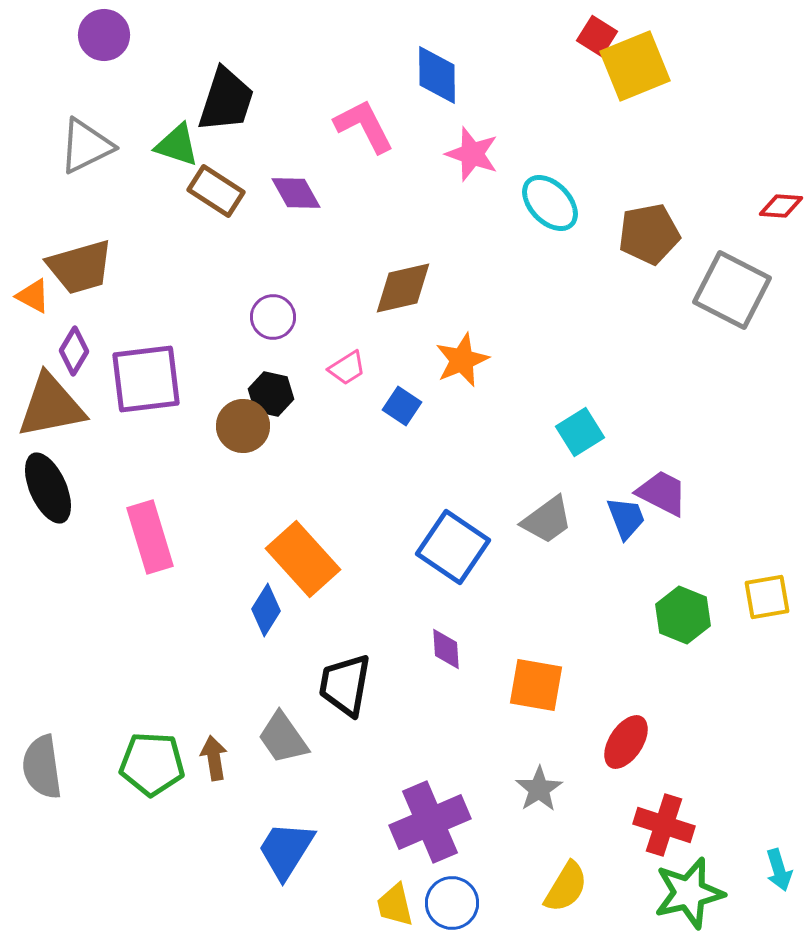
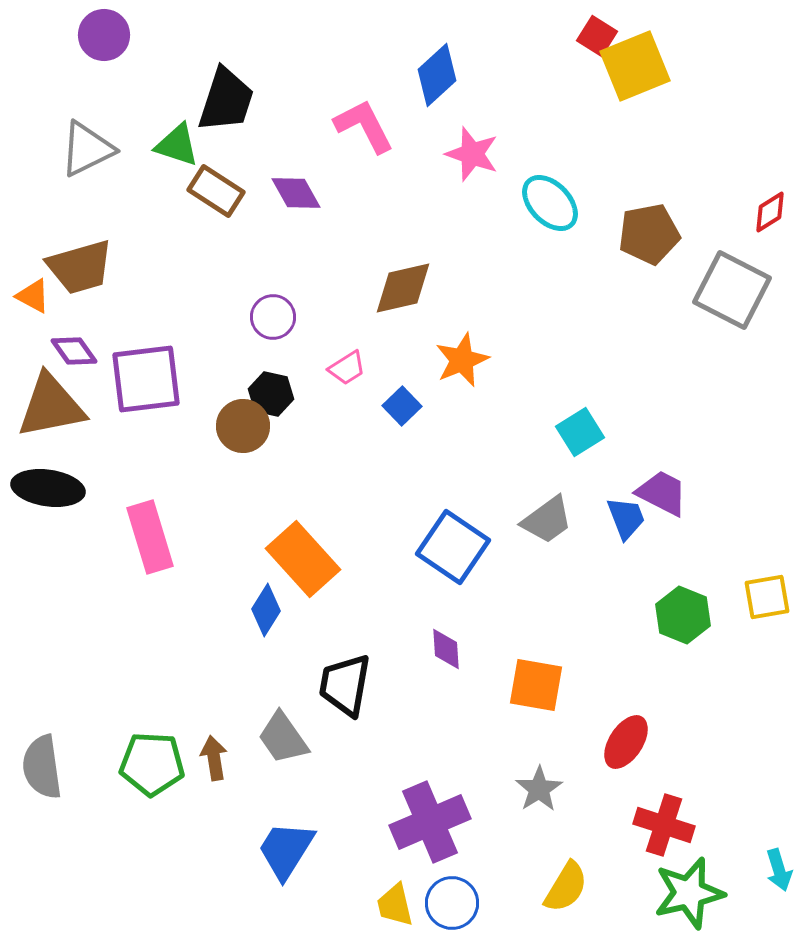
blue diamond at (437, 75): rotated 48 degrees clockwise
gray triangle at (86, 146): moved 1 px right, 3 px down
red diamond at (781, 206): moved 11 px left, 6 px down; rotated 36 degrees counterclockwise
purple diamond at (74, 351): rotated 66 degrees counterclockwise
blue square at (402, 406): rotated 12 degrees clockwise
black ellipse at (48, 488): rotated 58 degrees counterclockwise
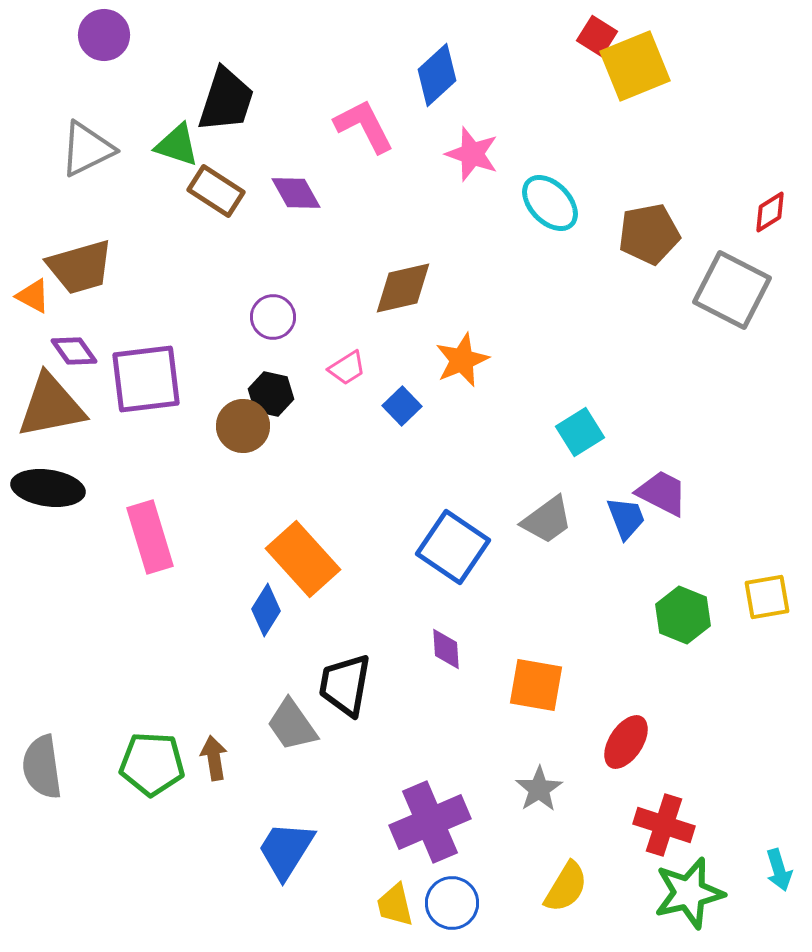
gray trapezoid at (283, 738): moved 9 px right, 13 px up
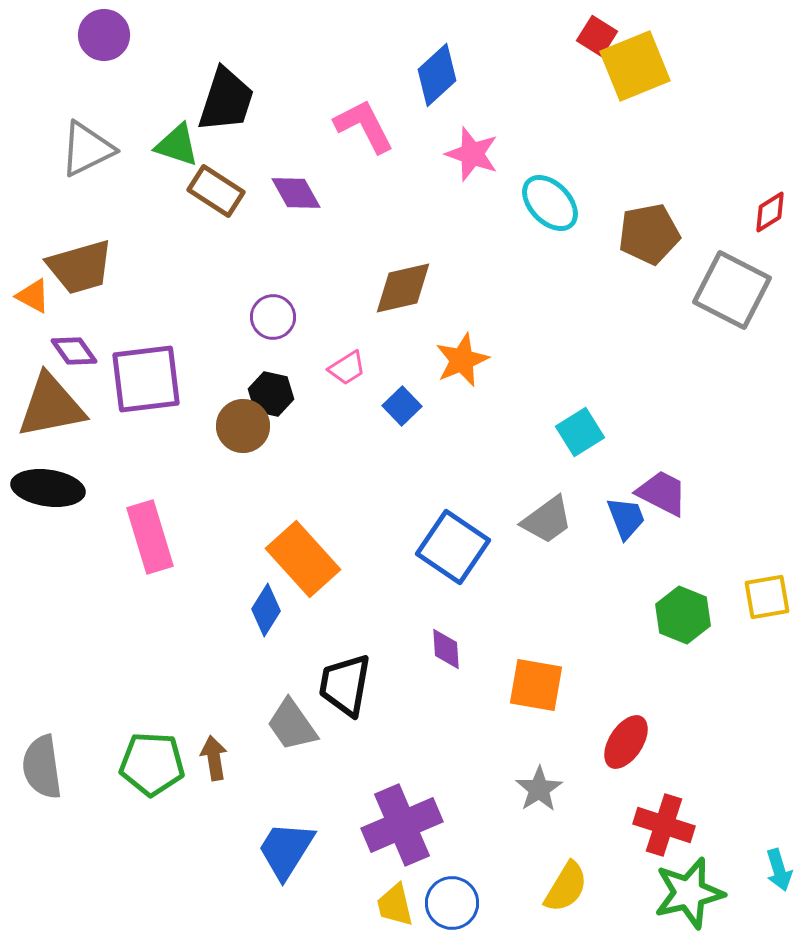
purple cross at (430, 822): moved 28 px left, 3 px down
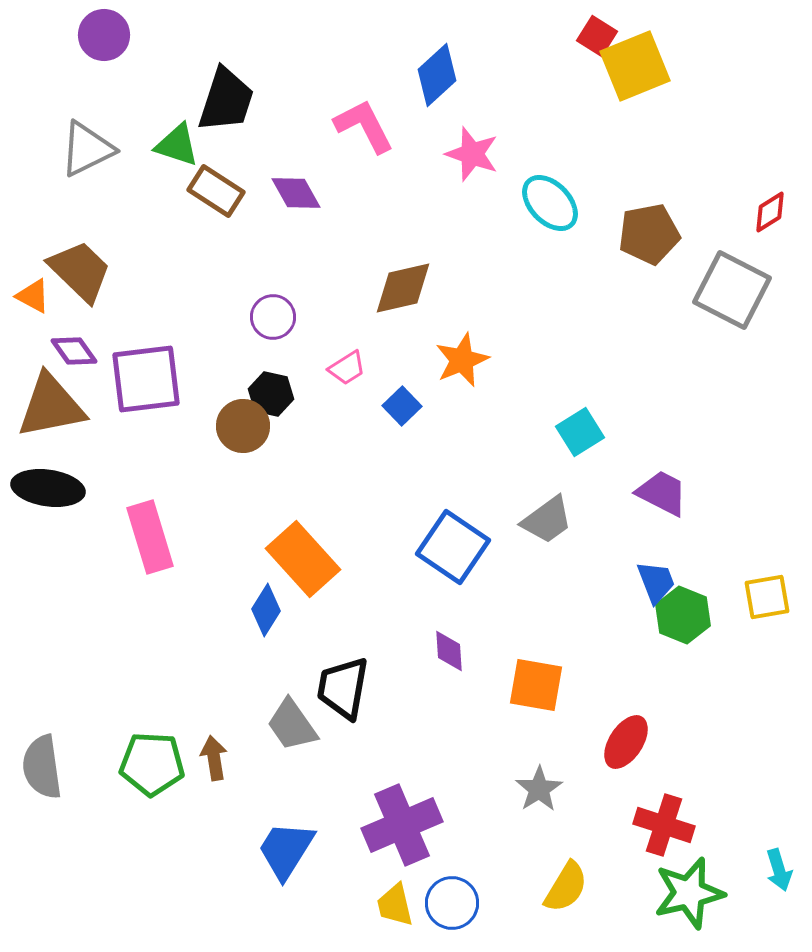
brown trapezoid at (80, 267): moved 4 px down; rotated 120 degrees counterclockwise
blue trapezoid at (626, 518): moved 30 px right, 64 px down
purple diamond at (446, 649): moved 3 px right, 2 px down
black trapezoid at (345, 685): moved 2 px left, 3 px down
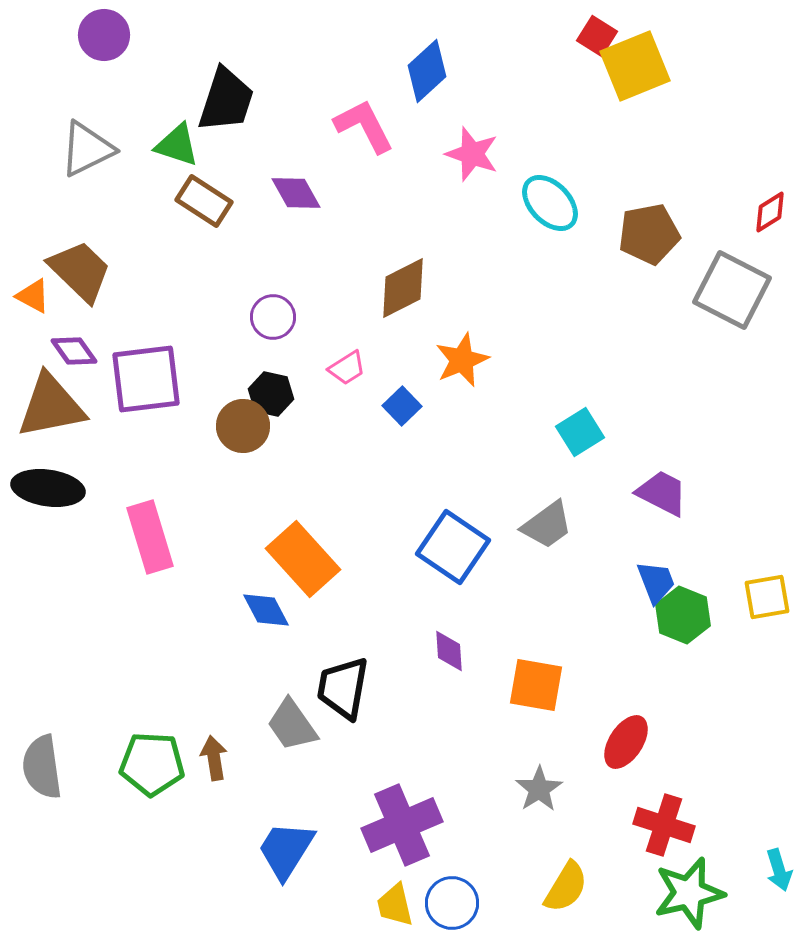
blue diamond at (437, 75): moved 10 px left, 4 px up
brown rectangle at (216, 191): moved 12 px left, 10 px down
brown diamond at (403, 288): rotated 14 degrees counterclockwise
gray trapezoid at (547, 520): moved 5 px down
blue diamond at (266, 610): rotated 60 degrees counterclockwise
